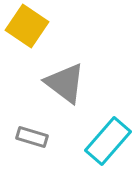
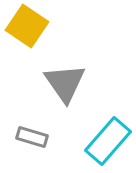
gray triangle: rotated 18 degrees clockwise
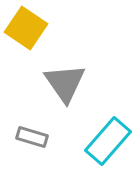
yellow square: moved 1 px left, 2 px down
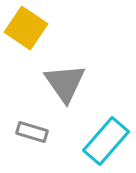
gray rectangle: moved 5 px up
cyan rectangle: moved 2 px left
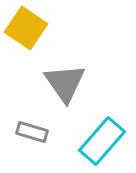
cyan rectangle: moved 4 px left
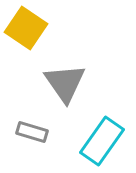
cyan rectangle: rotated 6 degrees counterclockwise
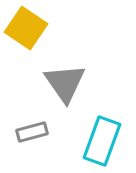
gray rectangle: rotated 32 degrees counterclockwise
cyan rectangle: rotated 15 degrees counterclockwise
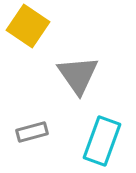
yellow square: moved 2 px right, 2 px up
gray triangle: moved 13 px right, 8 px up
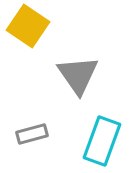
gray rectangle: moved 2 px down
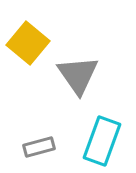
yellow square: moved 17 px down; rotated 6 degrees clockwise
gray rectangle: moved 7 px right, 13 px down
